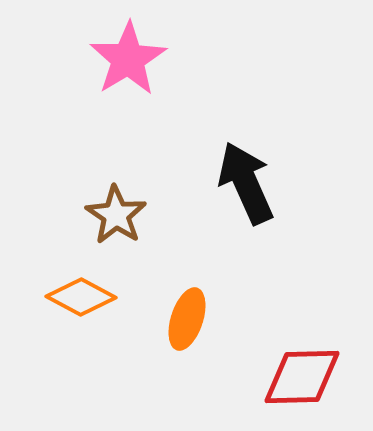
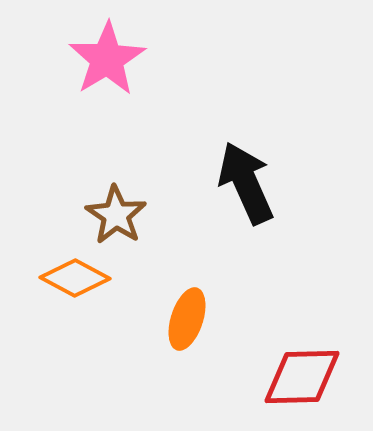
pink star: moved 21 px left
orange diamond: moved 6 px left, 19 px up
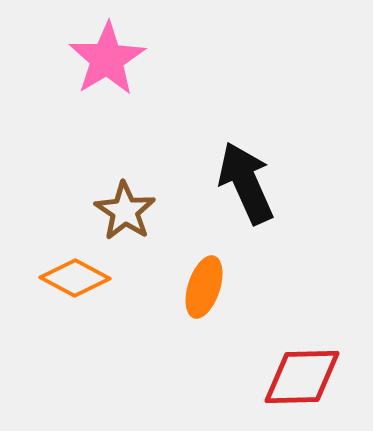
brown star: moved 9 px right, 4 px up
orange ellipse: moved 17 px right, 32 px up
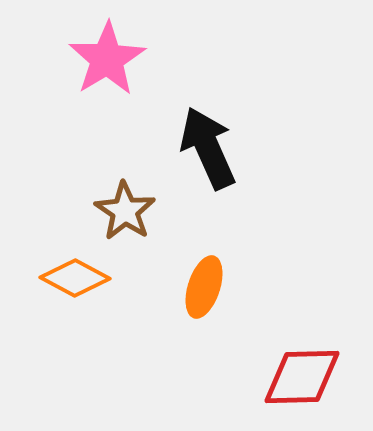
black arrow: moved 38 px left, 35 px up
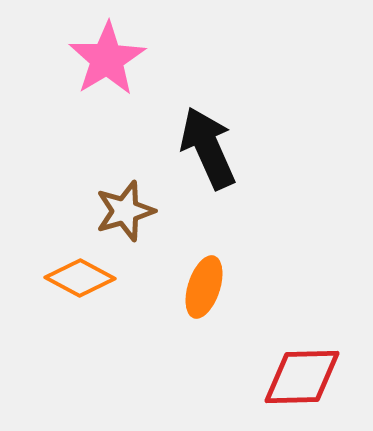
brown star: rotated 22 degrees clockwise
orange diamond: moved 5 px right
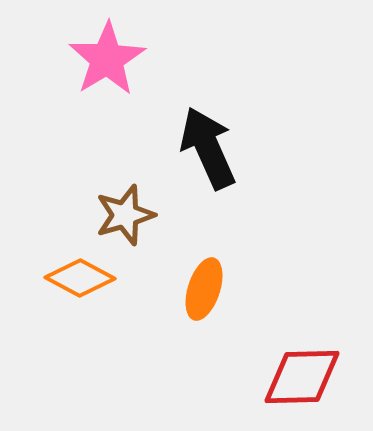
brown star: moved 4 px down
orange ellipse: moved 2 px down
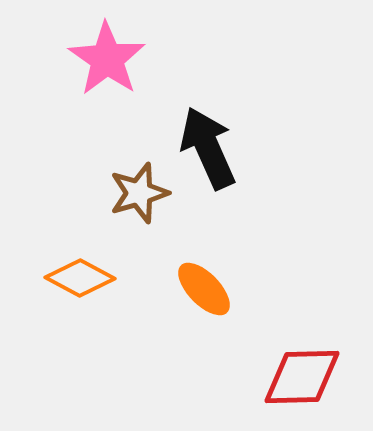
pink star: rotated 6 degrees counterclockwise
brown star: moved 14 px right, 22 px up
orange ellipse: rotated 62 degrees counterclockwise
